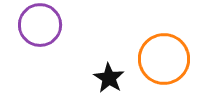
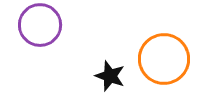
black star: moved 1 px right, 2 px up; rotated 12 degrees counterclockwise
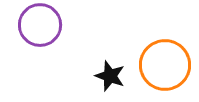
orange circle: moved 1 px right, 6 px down
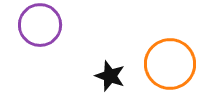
orange circle: moved 5 px right, 1 px up
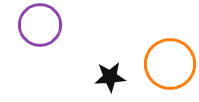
black star: moved 1 px down; rotated 24 degrees counterclockwise
